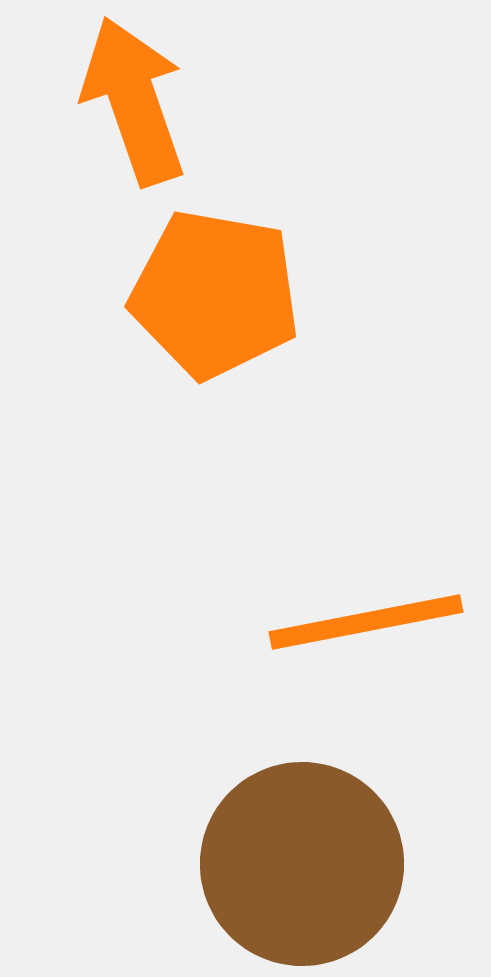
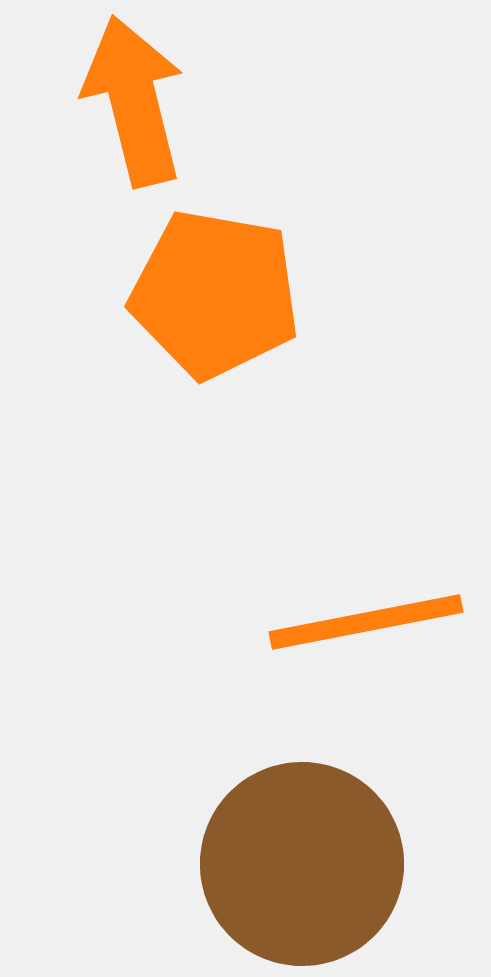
orange arrow: rotated 5 degrees clockwise
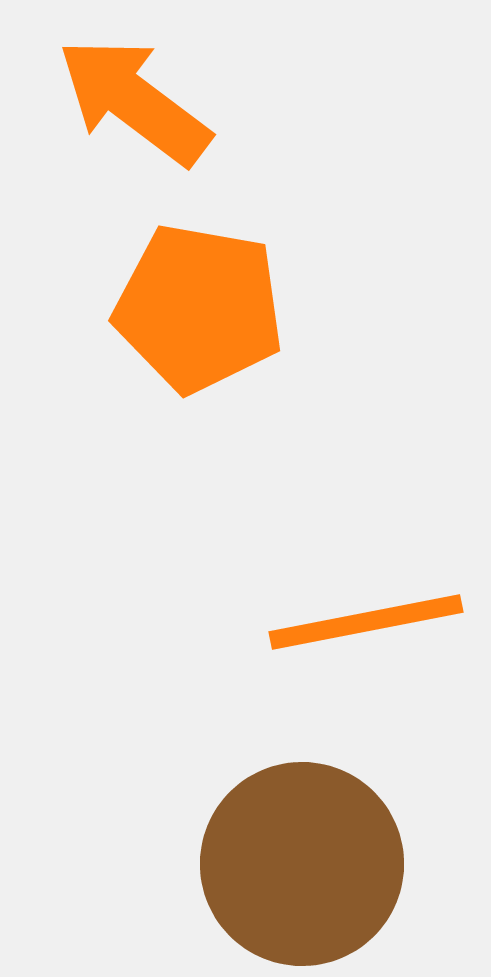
orange arrow: rotated 39 degrees counterclockwise
orange pentagon: moved 16 px left, 14 px down
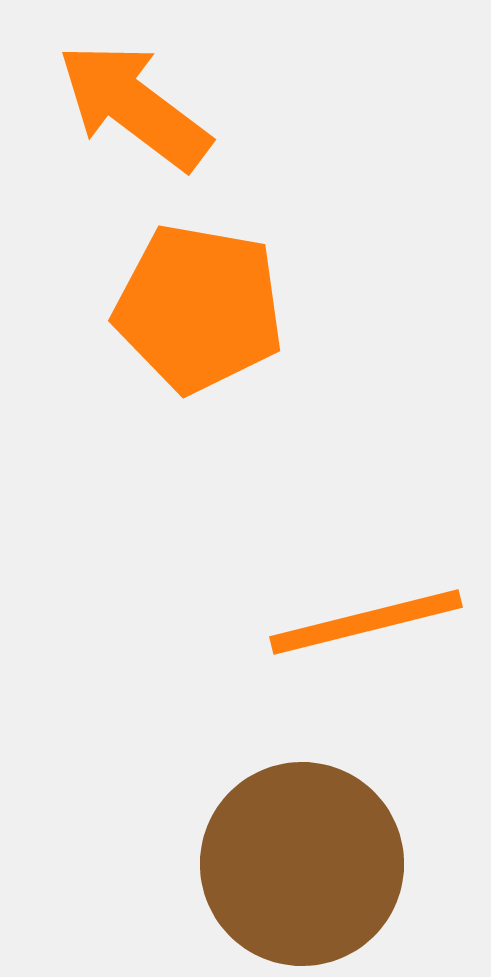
orange arrow: moved 5 px down
orange line: rotated 3 degrees counterclockwise
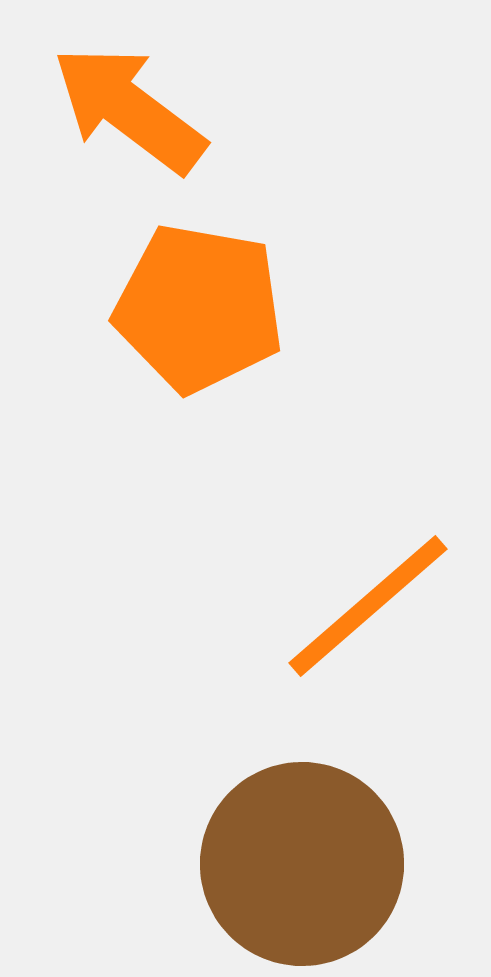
orange arrow: moved 5 px left, 3 px down
orange line: moved 2 px right, 16 px up; rotated 27 degrees counterclockwise
